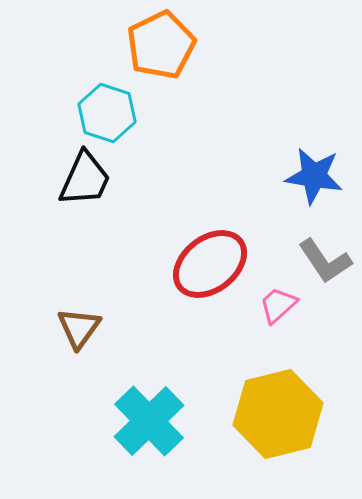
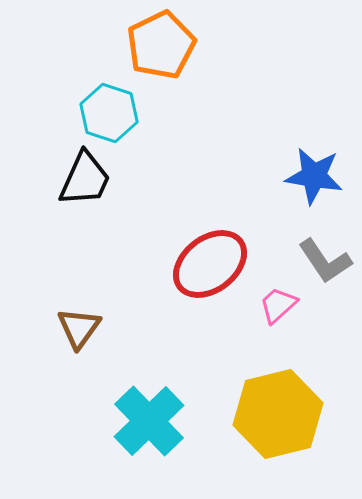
cyan hexagon: moved 2 px right
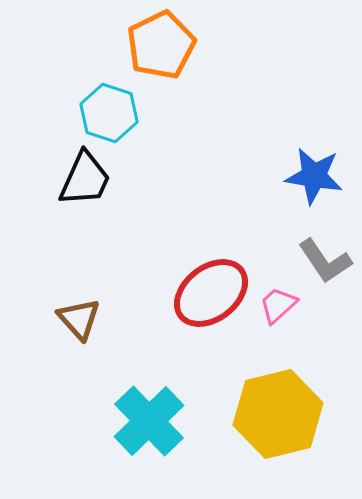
red ellipse: moved 1 px right, 29 px down
brown triangle: moved 9 px up; rotated 18 degrees counterclockwise
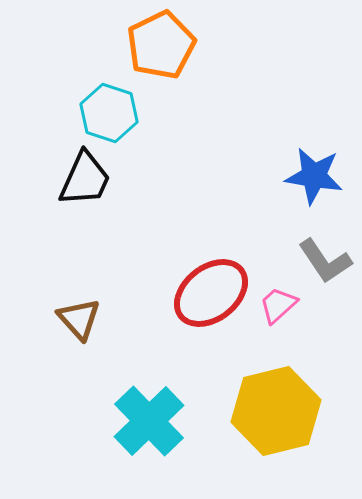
yellow hexagon: moved 2 px left, 3 px up
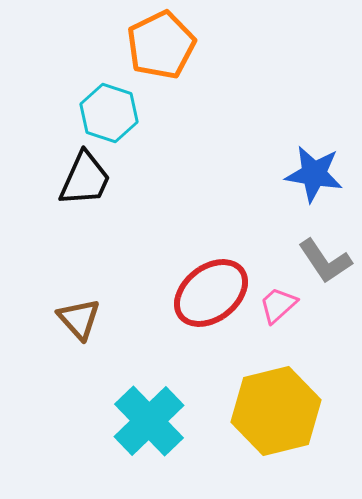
blue star: moved 2 px up
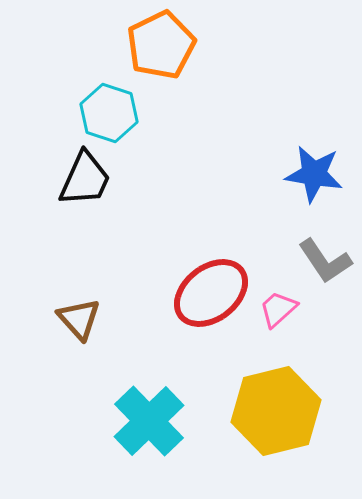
pink trapezoid: moved 4 px down
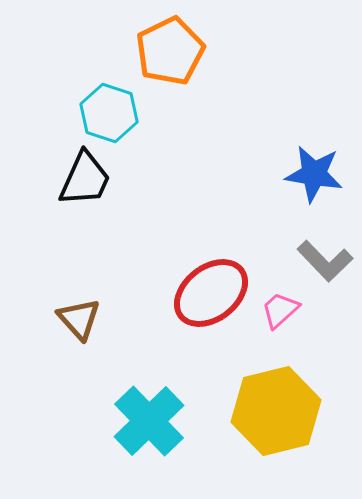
orange pentagon: moved 9 px right, 6 px down
gray L-shape: rotated 10 degrees counterclockwise
pink trapezoid: moved 2 px right, 1 px down
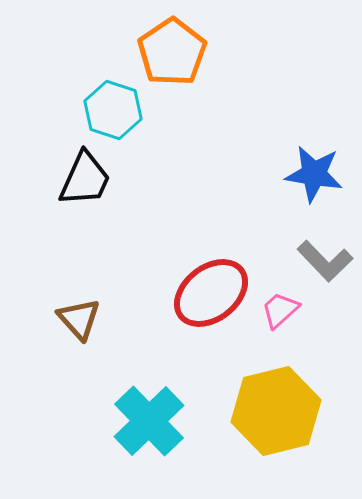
orange pentagon: moved 2 px right, 1 px down; rotated 8 degrees counterclockwise
cyan hexagon: moved 4 px right, 3 px up
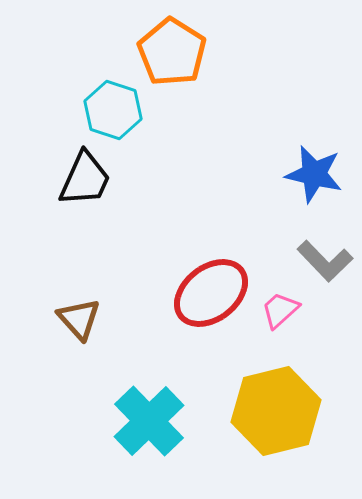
orange pentagon: rotated 6 degrees counterclockwise
blue star: rotated 4 degrees clockwise
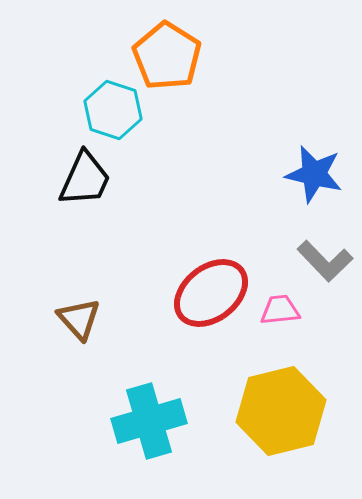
orange pentagon: moved 5 px left, 4 px down
pink trapezoid: rotated 36 degrees clockwise
yellow hexagon: moved 5 px right
cyan cross: rotated 28 degrees clockwise
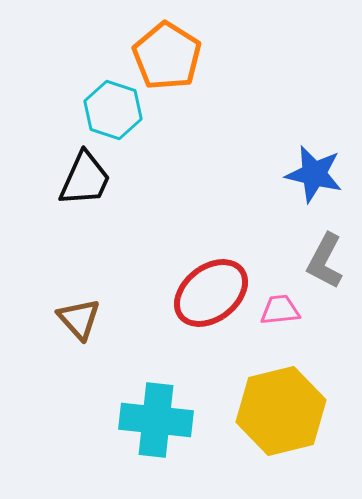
gray L-shape: rotated 72 degrees clockwise
cyan cross: moved 7 px right, 1 px up; rotated 22 degrees clockwise
